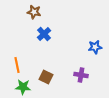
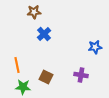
brown star: rotated 16 degrees counterclockwise
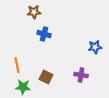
blue cross: rotated 32 degrees counterclockwise
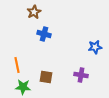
brown star: rotated 24 degrees counterclockwise
brown square: rotated 16 degrees counterclockwise
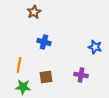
blue cross: moved 8 px down
blue star: rotated 24 degrees clockwise
orange line: moved 2 px right; rotated 21 degrees clockwise
brown square: rotated 16 degrees counterclockwise
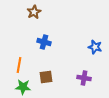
purple cross: moved 3 px right, 3 px down
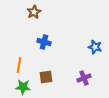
purple cross: rotated 32 degrees counterclockwise
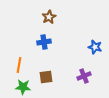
brown star: moved 15 px right, 5 px down
blue cross: rotated 24 degrees counterclockwise
purple cross: moved 2 px up
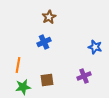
blue cross: rotated 16 degrees counterclockwise
orange line: moved 1 px left
brown square: moved 1 px right, 3 px down
green star: rotated 14 degrees counterclockwise
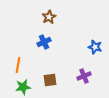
brown square: moved 3 px right
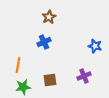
blue star: moved 1 px up
